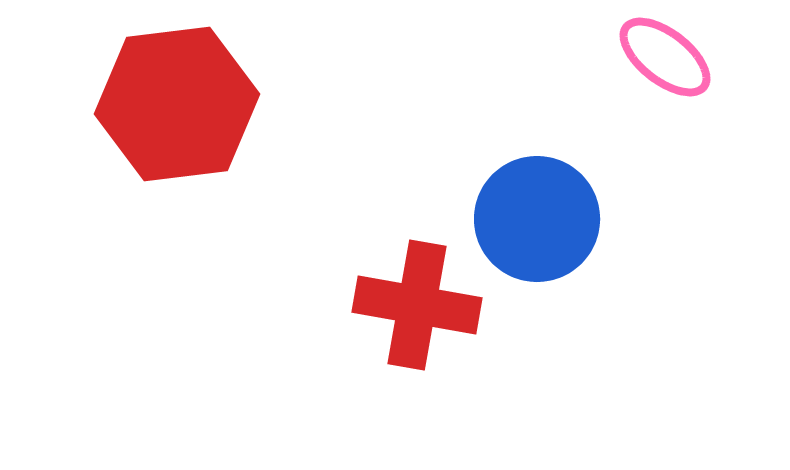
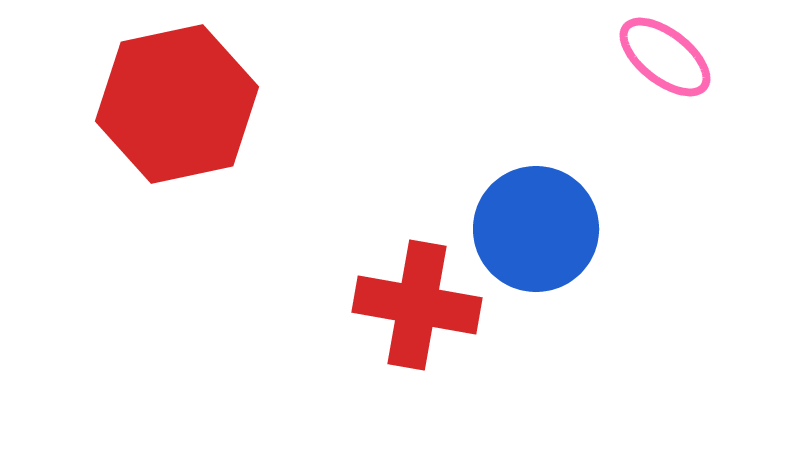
red hexagon: rotated 5 degrees counterclockwise
blue circle: moved 1 px left, 10 px down
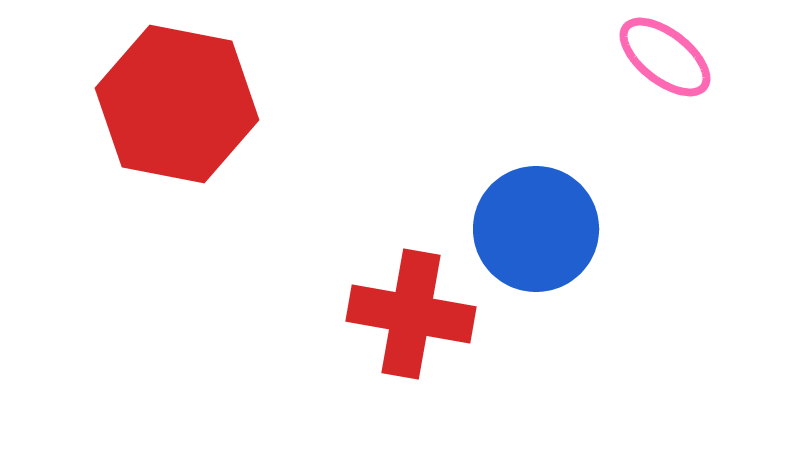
red hexagon: rotated 23 degrees clockwise
red cross: moved 6 px left, 9 px down
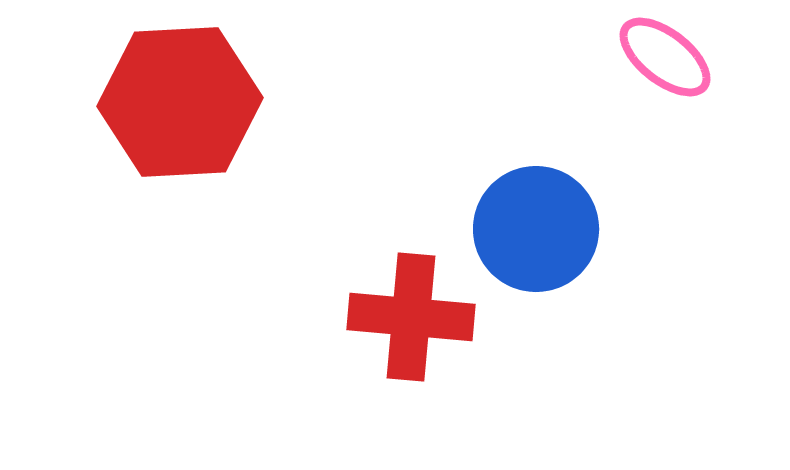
red hexagon: moved 3 px right, 2 px up; rotated 14 degrees counterclockwise
red cross: moved 3 px down; rotated 5 degrees counterclockwise
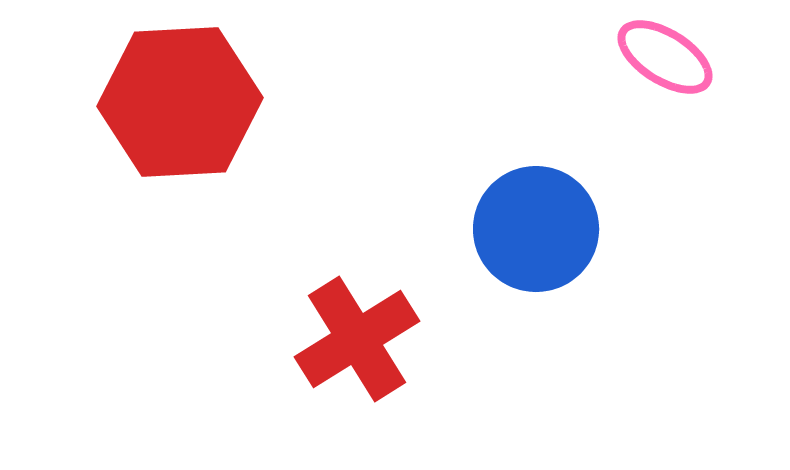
pink ellipse: rotated 6 degrees counterclockwise
red cross: moved 54 px left, 22 px down; rotated 37 degrees counterclockwise
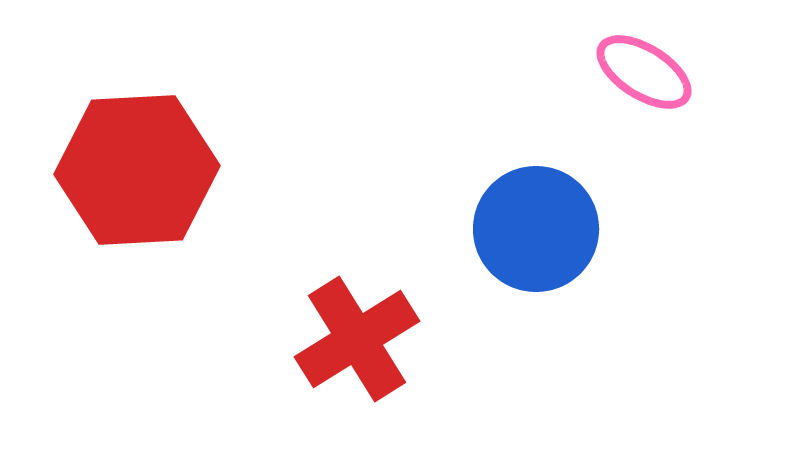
pink ellipse: moved 21 px left, 15 px down
red hexagon: moved 43 px left, 68 px down
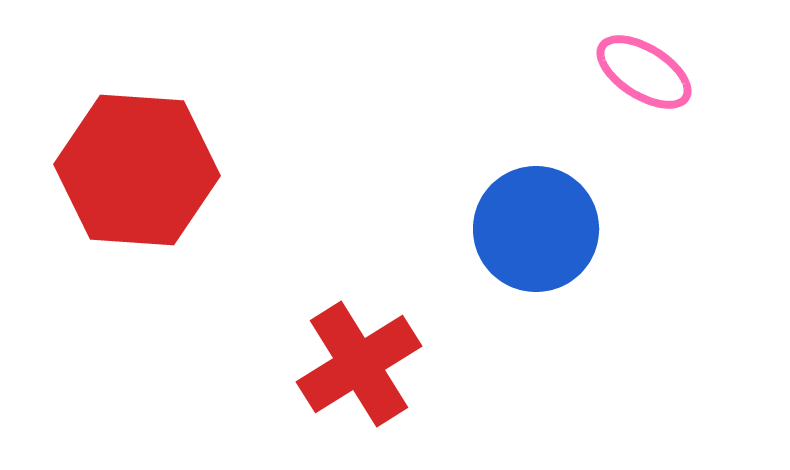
red hexagon: rotated 7 degrees clockwise
red cross: moved 2 px right, 25 px down
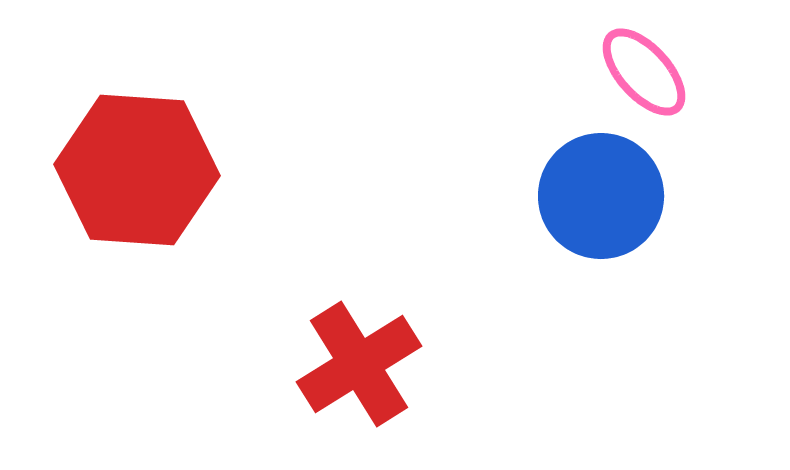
pink ellipse: rotated 16 degrees clockwise
blue circle: moved 65 px right, 33 px up
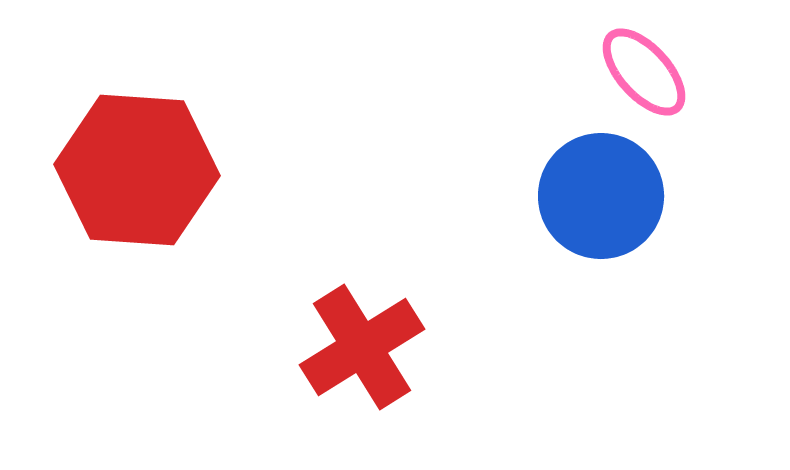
red cross: moved 3 px right, 17 px up
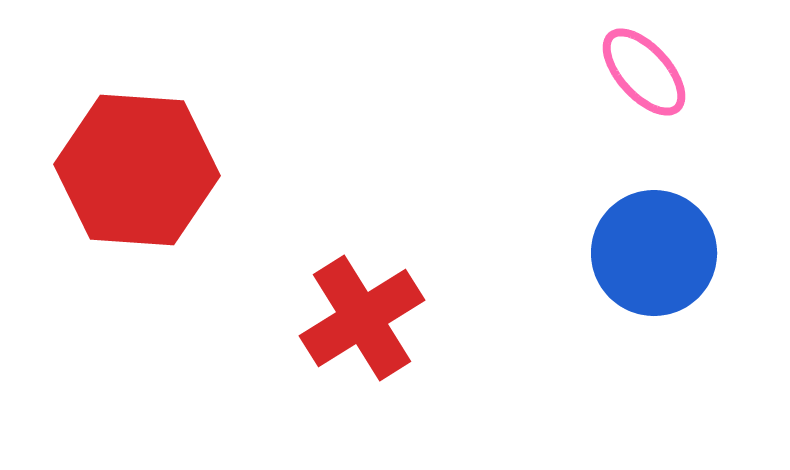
blue circle: moved 53 px right, 57 px down
red cross: moved 29 px up
